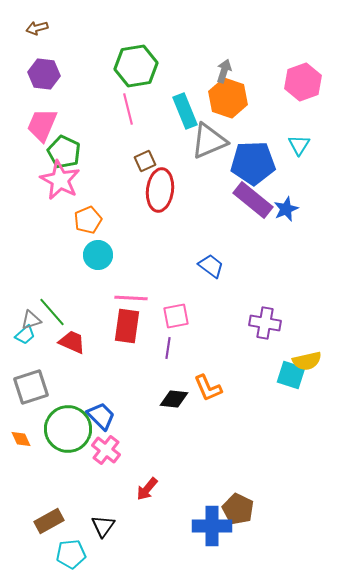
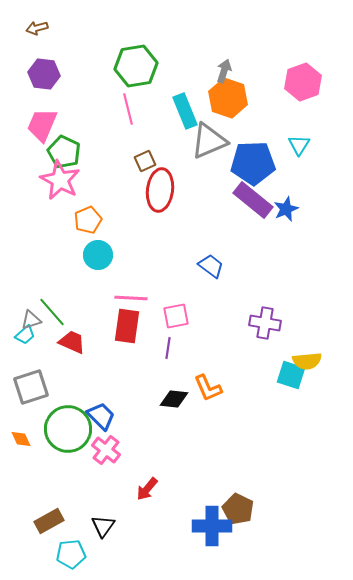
yellow semicircle at (307, 361): rotated 8 degrees clockwise
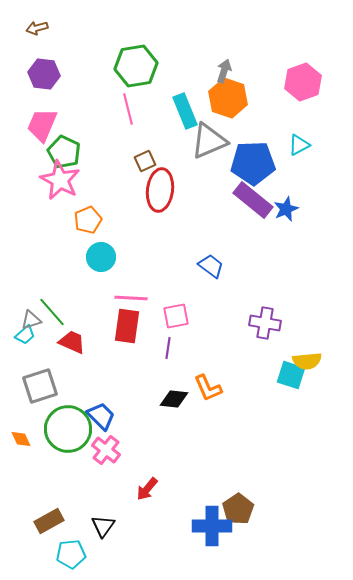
cyan triangle at (299, 145): rotated 30 degrees clockwise
cyan circle at (98, 255): moved 3 px right, 2 px down
gray square at (31, 387): moved 9 px right, 1 px up
brown pentagon at (238, 509): rotated 12 degrees clockwise
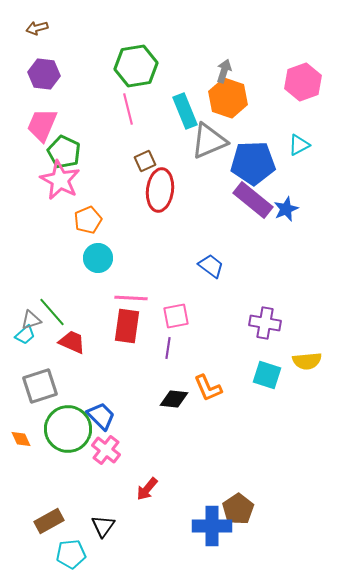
cyan circle at (101, 257): moved 3 px left, 1 px down
cyan square at (291, 375): moved 24 px left
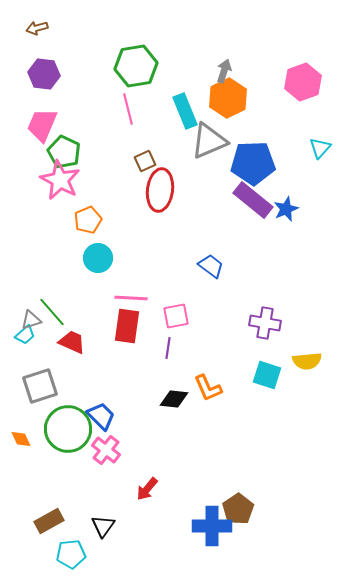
orange hexagon at (228, 98): rotated 15 degrees clockwise
cyan triangle at (299, 145): moved 21 px right, 3 px down; rotated 20 degrees counterclockwise
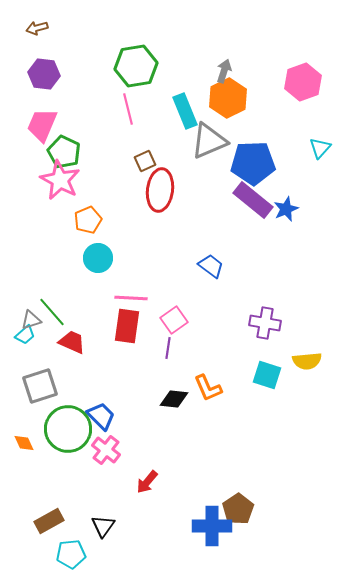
pink square at (176, 316): moved 2 px left, 4 px down; rotated 24 degrees counterclockwise
orange diamond at (21, 439): moved 3 px right, 4 px down
red arrow at (147, 489): moved 7 px up
